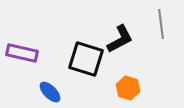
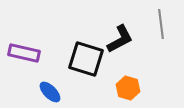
purple rectangle: moved 2 px right
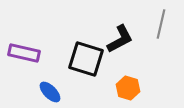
gray line: rotated 20 degrees clockwise
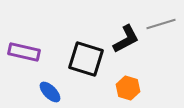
gray line: rotated 60 degrees clockwise
black L-shape: moved 6 px right
purple rectangle: moved 1 px up
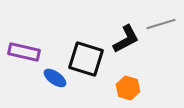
blue ellipse: moved 5 px right, 14 px up; rotated 10 degrees counterclockwise
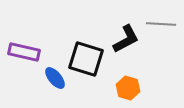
gray line: rotated 20 degrees clockwise
blue ellipse: rotated 15 degrees clockwise
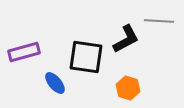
gray line: moved 2 px left, 3 px up
purple rectangle: rotated 28 degrees counterclockwise
black square: moved 2 px up; rotated 9 degrees counterclockwise
blue ellipse: moved 5 px down
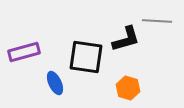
gray line: moved 2 px left
black L-shape: rotated 12 degrees clockwise
blue ellipse: rotated 15 degrees clockwise
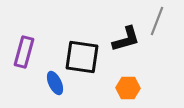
gray line: rotated 72 degrees counterclockwise
purple rectangle: rotated 60 degrees counterclockwise
black square: moved 4 px left
orange hexagon: rotated 15 degrees counterclockwise
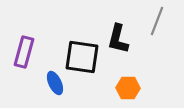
black L-shape: moved 8 px left; rotated 120 degrees clockwise
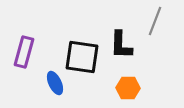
gray line: moved 2 px left
black L-shape: moved 3 px right, 6 px down; rotated 12 degrees counterclockwise
